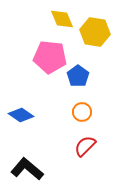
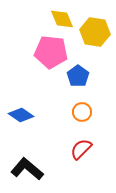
pink pentagon: moved 1 px right, 5 px up
red semicircle: moved 4 px left, 3 px down
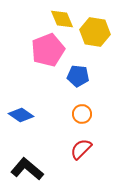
pink pentagon: moved 3 px left, 2 px up; rotated 28 degrees counterclockwise
blue pentagon: rotated 30 degrees counterclockwise
orange circle: moved 2 px down
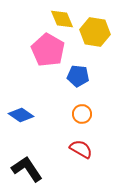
pink pentagon: rotated 20 degrees counterclockwise
red semicircle: rotated 75 degrees clockwise
black L-shape: rotated 16 degrees clockwise
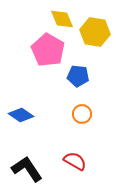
red semicircle: moved 6 px left, 12 px down
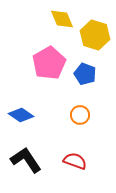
yellow hexagon: moved 3 px down; rotated 8 degrees clockwise
pink pentagon: moved 1 px right, 13 px down; rotated 12 degrees clockwise
blue pentagon: moved 7 px right, 2 px up; rotated 15 degrees clockwise
orange circle: moved 2 px left, 1 px down
red semicircle: rotated 10 degrees counterclockwise
black L-shape: moved 1 px left, 9 px up
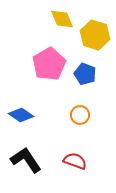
pink pentagon: moved 1 px down
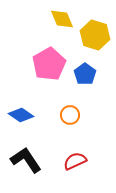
blue pentagon: rotated 15 degrees clockwise
orange circle: moved 10 px left
red semicircle: rotated 45 degrees counterclockwise
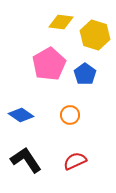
yellow diamond: moved 1 px left, 3 px down; rotated 60 degrees counterclockwise
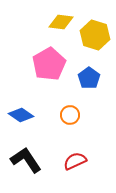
blue pentagon: moved 4 px right, 4 px down
